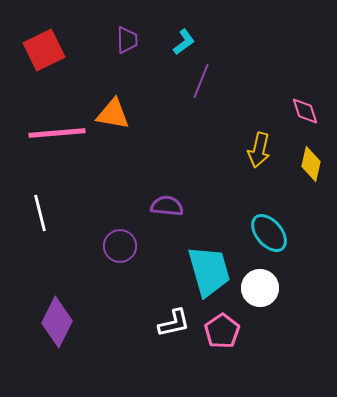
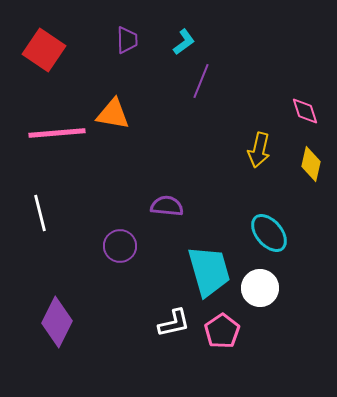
red square: rotated 30 degrees counterclockwise
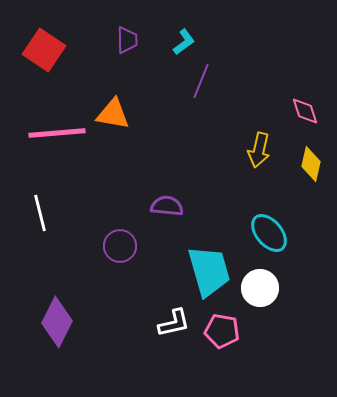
pink pentagon: rotated 28 degrees counterclockwise
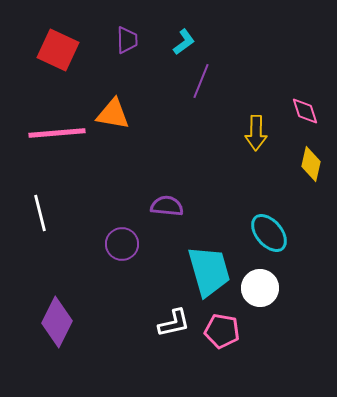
red square: moved 14 px right; rotated 9 degrees counterclockwise
yellow arrow: moved 3 px left, 17 px up; rotated 12 degrees counterclockwise
purple circle: moved 2 px right, 2 px up
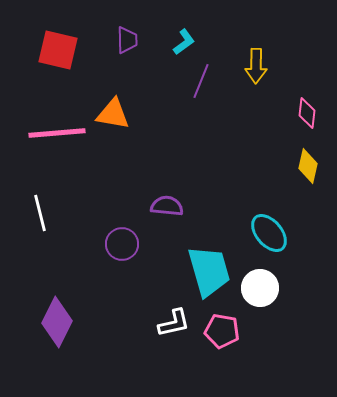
red square: rotated 12 degrees counterclockwise
pink diamond: moved 2 px right, 2 px down; rotated 24 degrees clockwise
yellow arrow: moved 67 px up
yellow diamond: moved 3 px left, 2 px down
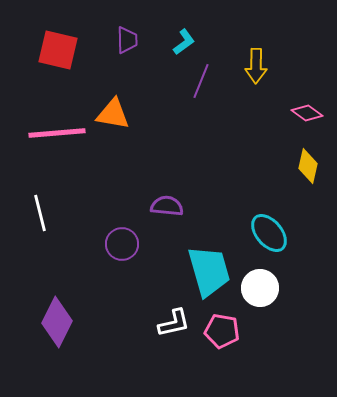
pink diamond: rotated 60 degrees counterclockwise
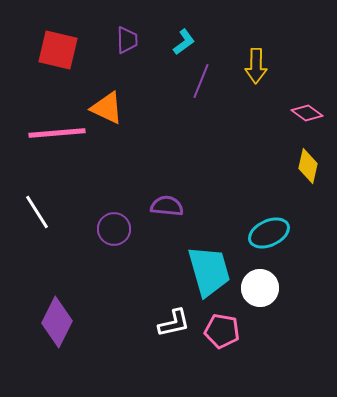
orange triangle: moved 6 px left, 6 px up; rotated 15 degrees clockwise
white line: moved 3 px left, 1 px up; rotated 18 degrees counterclockwise
cyan ellipse: rotated 75 degrees counterclockwise
purple circle: moved 8 px left, 15 px up
